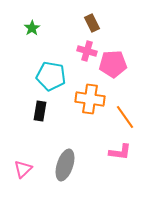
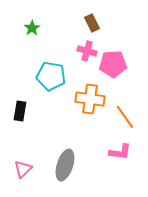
black rectangle: moved 20 px left
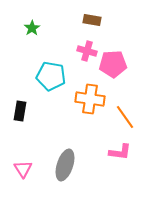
brown rectangle: moved 3 px up; rotated 54 degrees counterclockwise
pink triangle: rotated 18 degrees counterclockwise
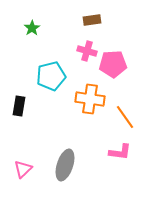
brown rectangle: rotated 18 degrees counterclockwise
cyan pentagon: rotated 24 degrees counterclockwise
black rectangle: moved 1 px left, 5 px up
pink triangle: rotated 18 degrees clockwise
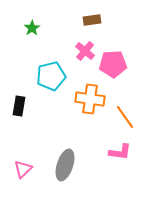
pink cross: moved 2 px left; rotated 24 degrees clockwise
